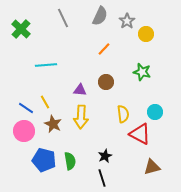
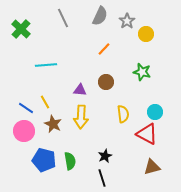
red triangle: moved 7 px right
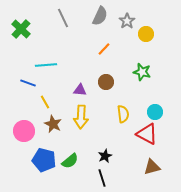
blue line: moved 2 px right, 25 px up; rotated 14 degrees counterclockwise
green semicircle: rotated 60 degrees clockwise
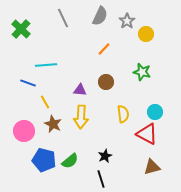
black line: moved 1 px left, 1 px down
